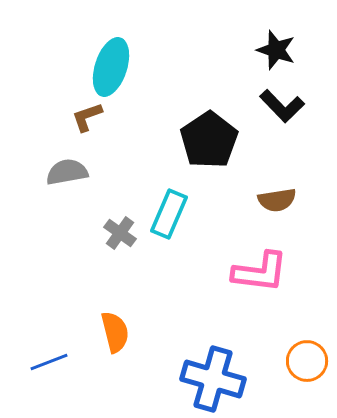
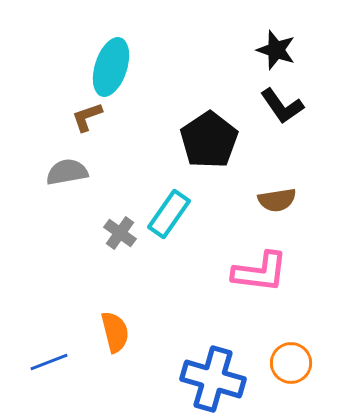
black L-shape: rotated 9 degrees clockwise
cyan rectangle: rotated 12 degrees clockwise
orange circle: moved 16 px left, 2 px down
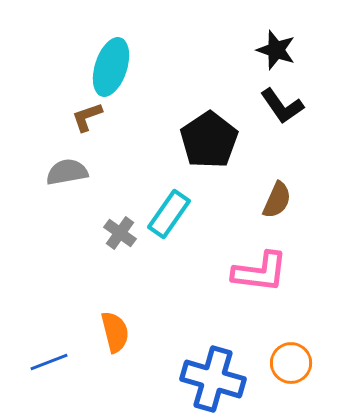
brown semicircle: rotated 57 degrees counterclockwise
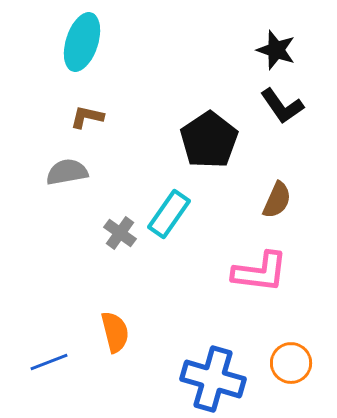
cyan ellipse: moved 29 px left, 25 px up
brown L-shape: rotated 32 degrees clockwise
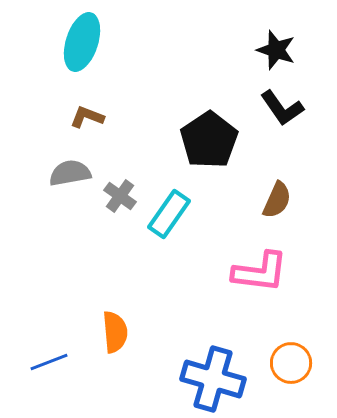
black L-shape: moved 2 px down
brown L-shape: rotated 8 degrees clockwise
gray semicircle: moved 3 px right, 1 px down
gray cross: moved 37 px up
orange semicircle: rotated 9 degrees clockwise
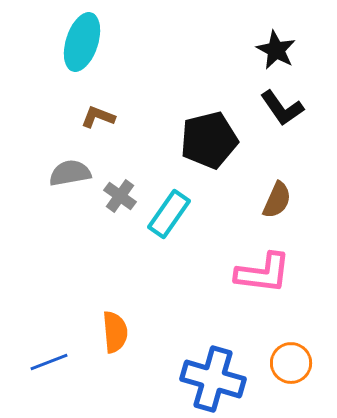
black star: rotated 9 degrees clockwise
brown L-shape: moved 11 px right
black pentagon: rotated 20 degrees clockwise
pink L-shape: moved 3 px right, 1 px down
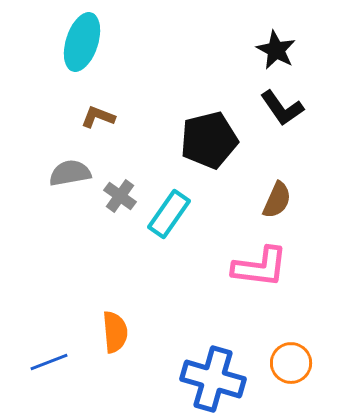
pink L-shape: moved 3 px left, 6 px up
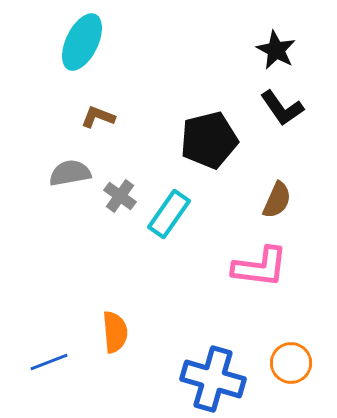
cyan ellipse: rotated 8 degrees clockwise
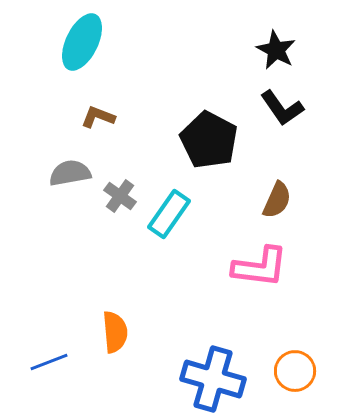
black pentagon: rotated 30 degrees counterclockwise
orange circle: moved 4 px right, 8 px down
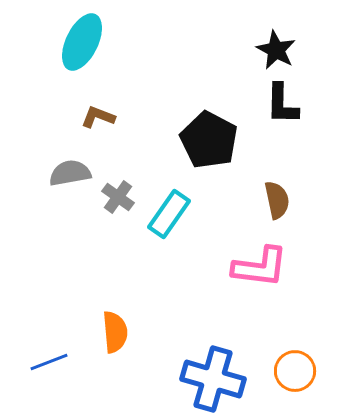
black L-shape: moved 4 px up; rotated 36 degrees clockwise
gray cross: moved 2 px left, 1 px down
brown semicircle: rotated 36 degrees counterclockwise
